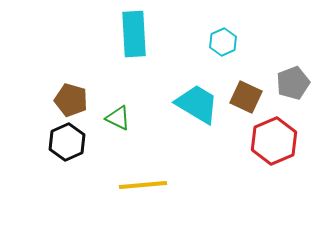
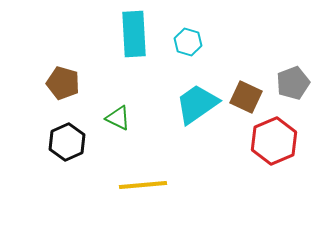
cyan hexagon: moved 35 px left; rotated 20 degrees counterclockwise
brown pentagon: moved 8 px left, 17 px up
cyan trapezoid: rotated 66 degrees counterclockwise
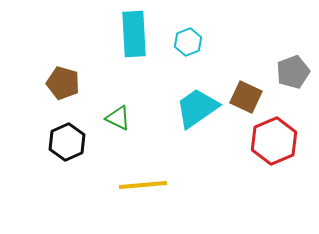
cyan hexagon: rotated 24 degrees clockwise
gray pentagon: moved 11 px up
cyan trapezoid: moved 4 px down
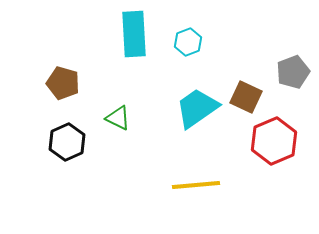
yellow line: moved 53 px right
